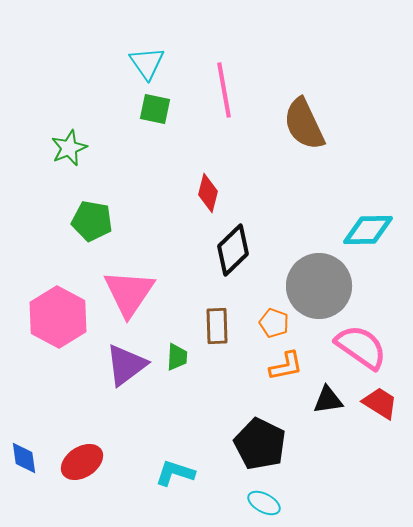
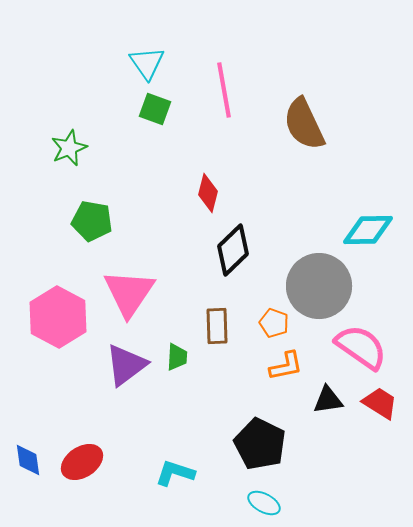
green square: rotated 8 degrees clockwise
blue diamond: moved 4 px right, 2 px down
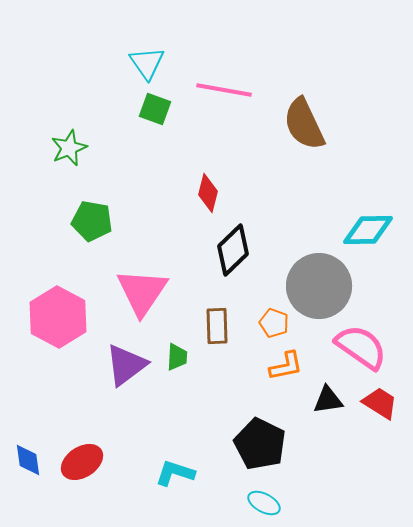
pink line: rotated 70 degrees counterclockwise
pink triangle: moved 13 px right, 1 px up
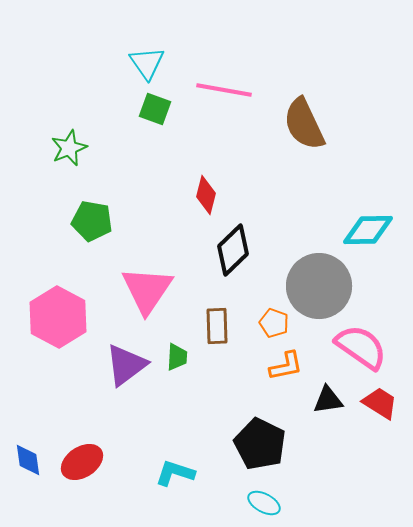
red diamond: moved 2 px left, 2 px down
pink triangle: moved 5 px right, 2 px up
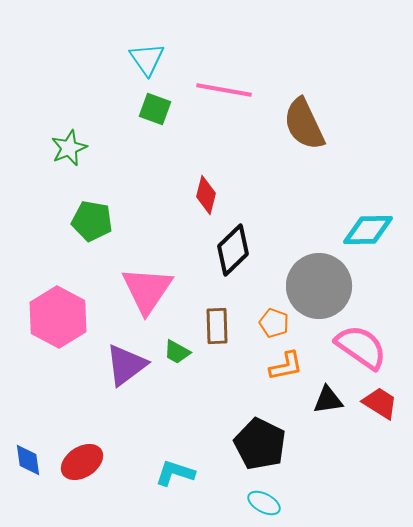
cyan triangle: moved 4 px up
green trapezoid: moved 5 px up; rotated 116 degrees clockwise
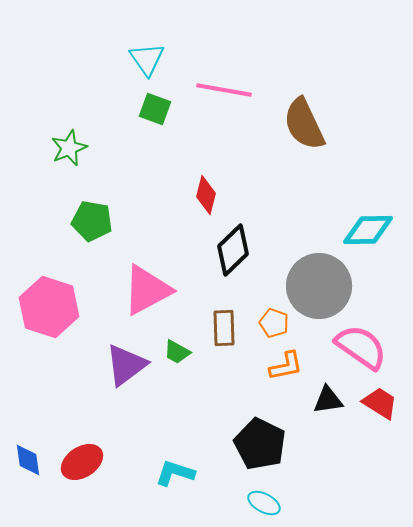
pink triangle: rotated 28 degrees clockwise
pink hexagon: moved 9 px left, 10 px up; rotated 10 degrees counterclockwise
brown rectangle: moved 7 px right, 2 px down
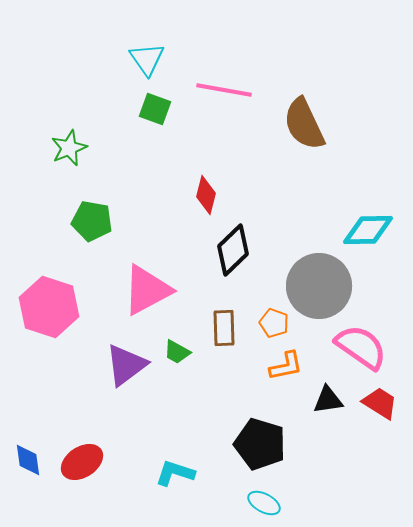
black pentagon: rotated 9 degrees counterclockwise
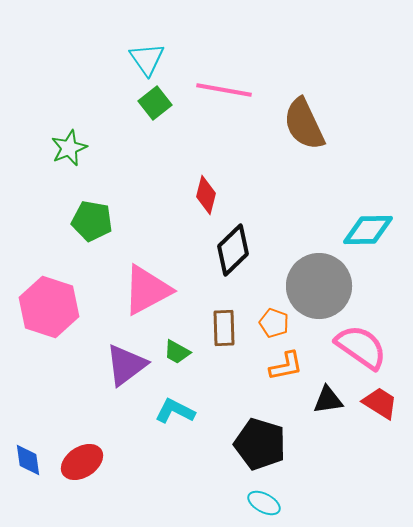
green square: moved 6 px up; rotated 32 degrees clockwise
cyan L-shape: moved 62 px up; rotated 9 degrees clockwise
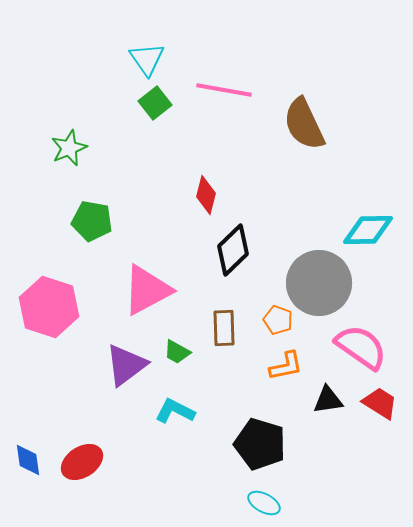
gray circle: moved 3 px up
orange pentagon: moved 4 px right, 3 px up
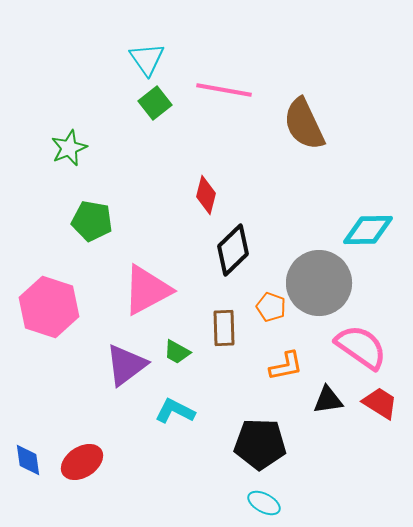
orange pentagon: moved 7 px left, 13 px up
black pentagon: rotated 15 degrees counterclockwise
